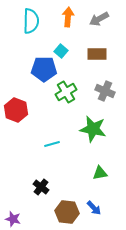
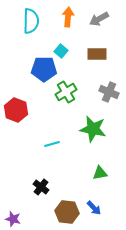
gray cross: moved 4 px right, 1 px down
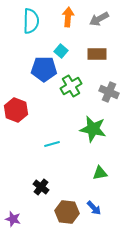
green cross: moved 5 px right, 6 px up
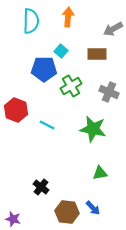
gray arrow: moved 14 px right, 10 px down
cyan line: moved 5 px left, 19 px up; rotated 42 degrees clockwise
blue arrow: moved 1 px left
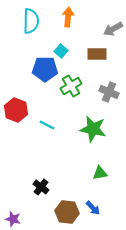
blue pentagon: moved 1 px right
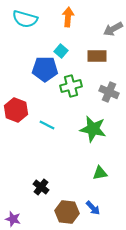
cyan semicircle: moved 6 px left, 2 px up; rotated 105 degrees clockwise
brown rectangle: moved 2 px down
green cross: rotated 15 degrees clockwise
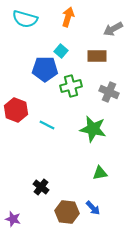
orange arrow: rotated 12 degrees clockwise
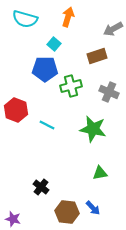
cyan square: moved 7 px left, 7 px up
brown rectangle: rotated 18 degrees counterclockwise
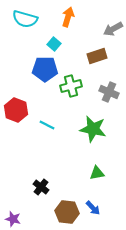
green triangle: moved 3 px left
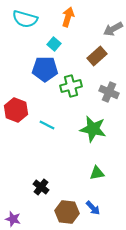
brown rectangle: rotated 24 degrees counterclockwise
